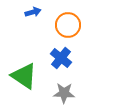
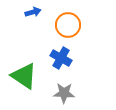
blue cross: rotated 10 degrees counterclockwise
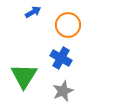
blue arrow: rotated 14 degrees counterclockwise
green triangle: rotated 28 degrees clockwise
gray star: moved 1 px left, 2 px up; rotated 25 degrees counterclockwise
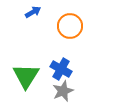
orange circle: moved 2 px right, 1 px down
blue cross: moved 11 px down
green triangle: moved 2 px right
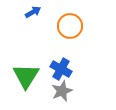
gray star: moved 1 px left
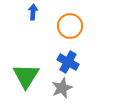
blue arrow: rotated 56 degrees counterclockwise
blue cross: moved 7 px right, 7 px up
gray star: moved 3 px up
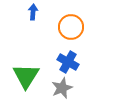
orange circle: moved 1 px right, 1 px down
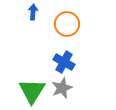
orange circle: moved 4 px left, 3 px up
blue cross: moved 4 px left
green triangle: moved 6 px right, 15 px down
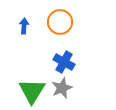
blue arrow: moved 9 px left, 14 px down
orange circle: moved 7 px left, 2 px up
